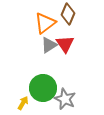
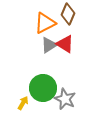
orange triangle: rotated 10 degrees clockwise
red triangle: rotated 24 degrees counterclockwise
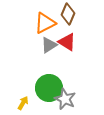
red triangle: moved 2 px right, 2 px up
green circle: moved 6 px right
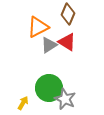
orange triangle: moved 7 px left, 4 px down
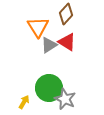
brown diamond: moved 2 px left; rotated 20 degrees clockwise
orange triangle: rotated 35 degrees counterclockwise
yellow arrow: moved 1 px right, 1 px up
